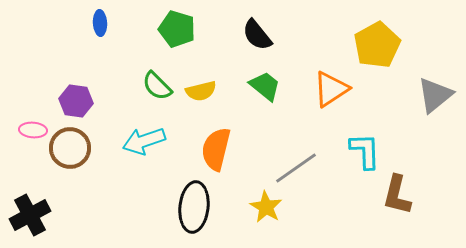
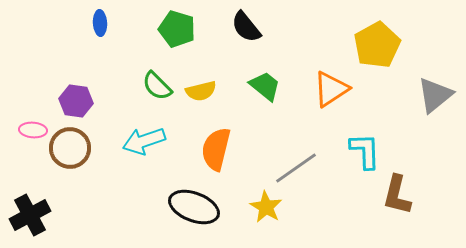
black semicircle: moved 11 px left, 8 px up
black ellipse: rotated 75 degrees counterclockwise
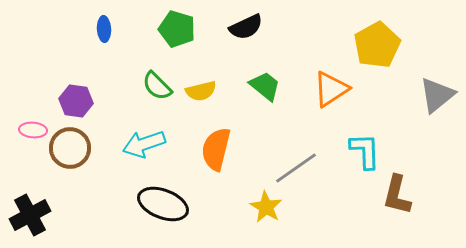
blue ellipse: moved 4 px right, 6 px down
black semicircle: rotated 76 degrees counterclockwise
gray triangle: moved 2 px right
cyan arrow: moved 3 px down
black ellipse: moved 31 px left, 3 px up
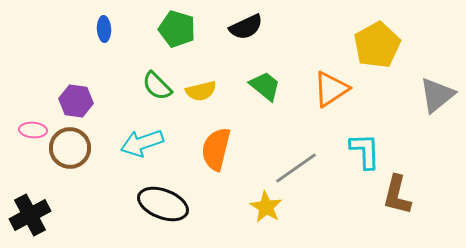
cyan arrow: moved 2 px left, 1 px up
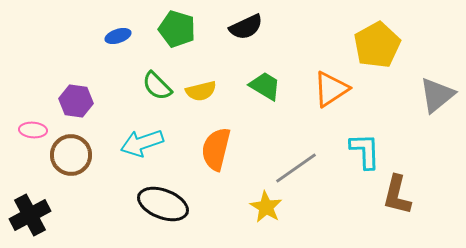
blue ellipse: moved 14 px right, 7 px down; rotated 75 degrees clockwise
green trapezoid: rotated 8 degrees counterclockwise
brown circle: moved 1 px right, 7 px down
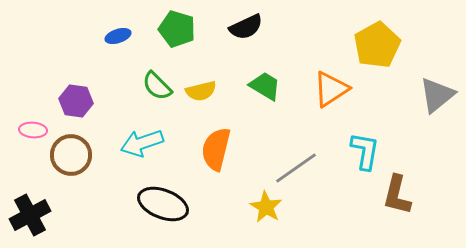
cyan L-shape: rotated 12 degrees clockwise
